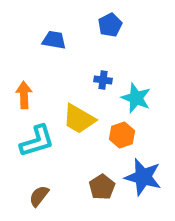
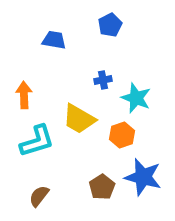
blue cross: rotated 18 degrees counterclockwise
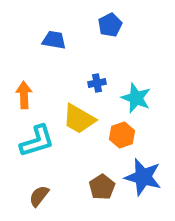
blue cross: moved 6 px left, 3 px down
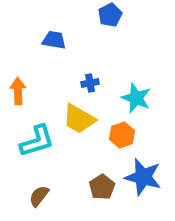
blue pentagon: moved 10 px up
blue cross: moved 7 px left
orange arrow: moved 6 px left, 4 px up
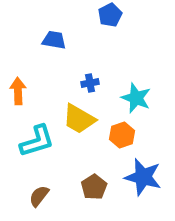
brown pentagon: moved 8 px left
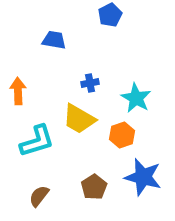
cyan star: rotated 8 degrees clockwise
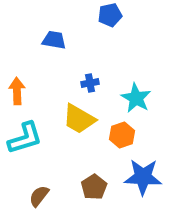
blue pentagon: rotated 15 degrees clockwise
orange arrow: moved 1 px left
cyan L-shape: moved 12 px left, 3 px up
blue star: rotated 12 degrees counterclockwise
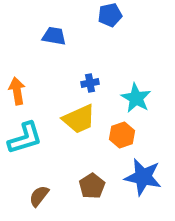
blue trapezoid: moved 4 px up
orange arrow: rotated 8 degrees counterclockwise
yellow trapezoid: rotated 54 degrees counterclockwise
blue star: rotated 9 degrees clockwise
brown pentagon: moved 2 px left, 1 px up
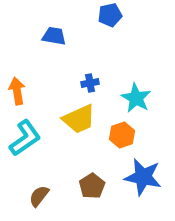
cyan L-shape: rotated 18 degrees counterclockwise
